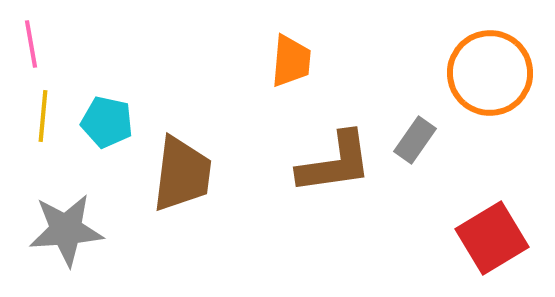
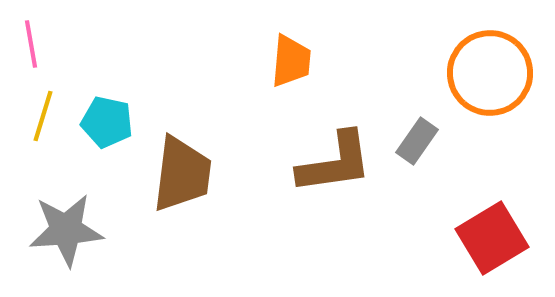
yellow line: rotated 12 degrees clockwise
gray rectangle: moved 2 px right, 1 px down
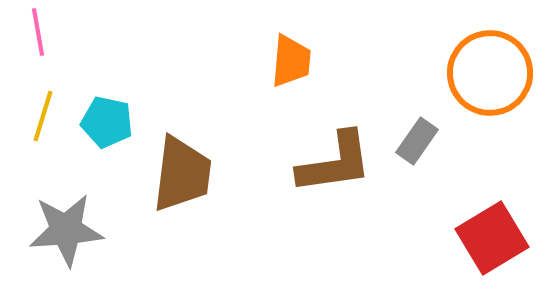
pink line: moved 7 px right, 12 px up
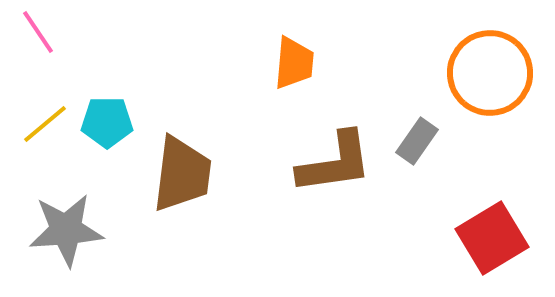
pink line: rotated 24 degrees counterclockwise
orange trapezoid: moved 3 px right, 2 px down
yellow line: moved 2 px right, 8 px down; rotated 33 degrees clockwise
cyan pentagon: rotated 12 degrees counterclockwise
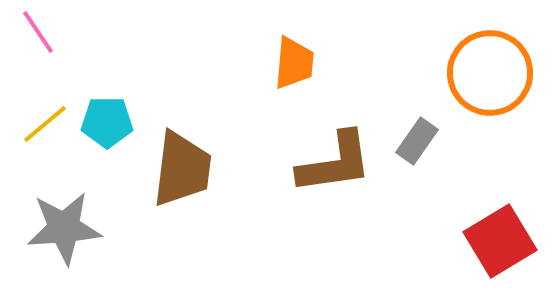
brown trapezoid: moved 5 px up
gray star: moved 2 px left, 2 px up
red square: moved 8 px right, 3 px down
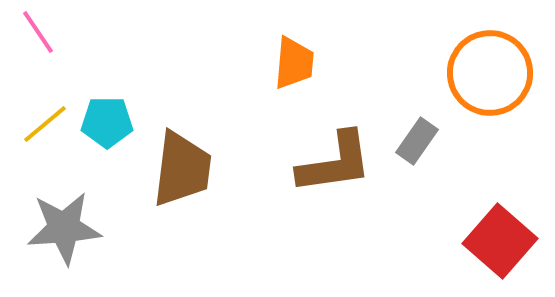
red square: rotated 18 degrees counterclockwise
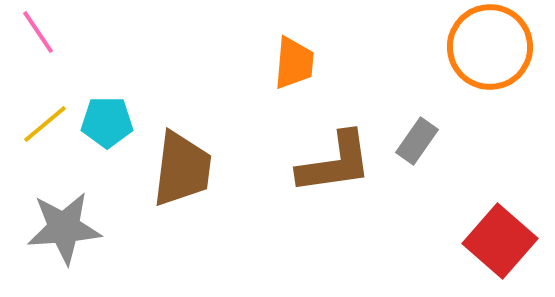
orange circle: moved 26 px up
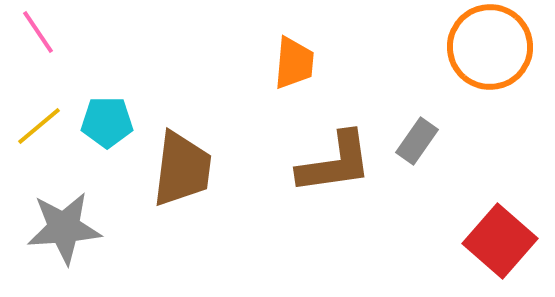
yellow line: moved 6 px left, 2 px down
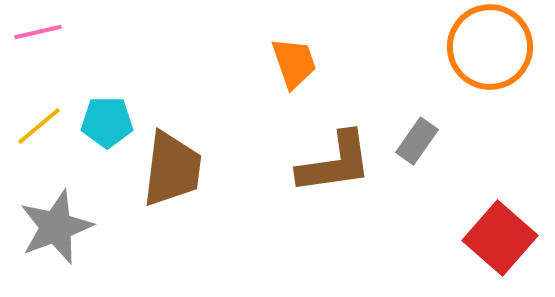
pink line: rotated 69 degrees counterclockwise
orange trapezoid: rotated 24 degrees counterclockwise
brown trapezoid: moved 10 px left
gray star: moved 8 px left, 1 px up; rotated 16 degrees counterclockwise
red square: moved 3 px up
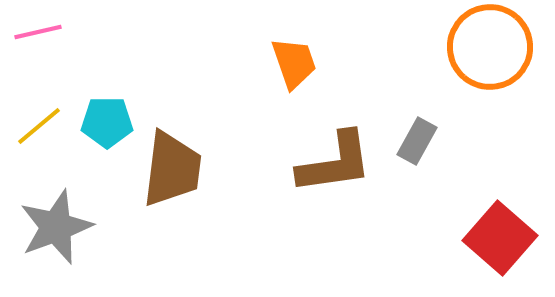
gray rectangle: rotated 6 degrees counterclockwise
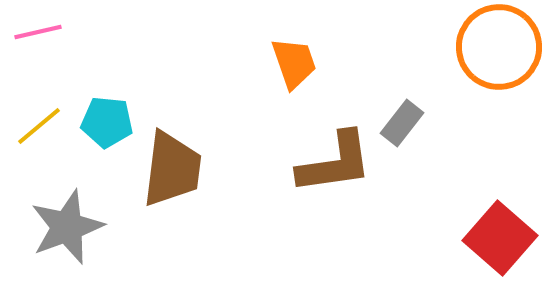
orange circle: moved 9 px right
cyan pentagon: rotated 6 degrees clockwise
gray rectangle: moved 15 px left, 18 px up; rotated 9 degrees clockwise
gray star: moved 11 px right
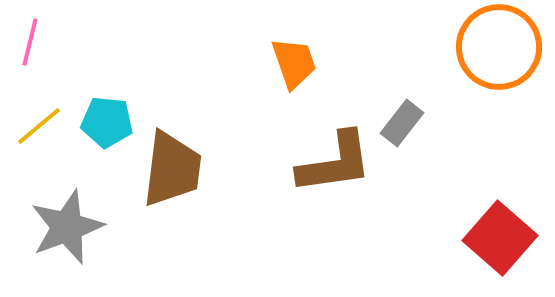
pink line: moved 8 px left, 10 px down; rotated 63 degrees counterclockwise
